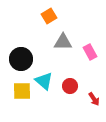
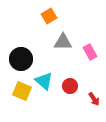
yellow square: rotated 24 degrees clockwise
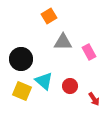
pink rectangle: moved 1 px left
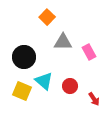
orange square: moved 2 px left, 1 px down; rotated 14 degrees counterclockwise
black circle: moved 3 px right, 2 px up
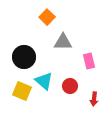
pink rectangle: moved 9 px down; rotated 14 degrees clockwise
red arrow: rotated 40 degrees clockwise
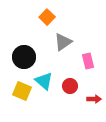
gray triangle: rotated 36 degrees counterclockwise
pink rectangle: moved 1 px left
red arrow: rotated 96 degrees counterclockwise
